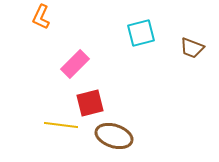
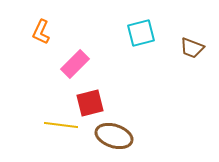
orange L-shape: moved 15 px down
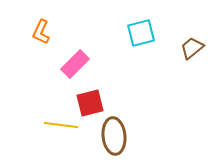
brown trapezoid: rotated 120 degrees clockwise
brown ellipse: rotated 66 degrees clockwise
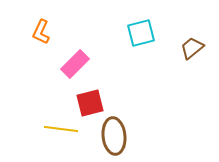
yellow line: moved 4 px down
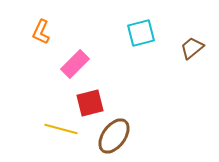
yellow line: rotated 8 degrees clockwise
brown ellipse: rotated 42 degrees clockwise
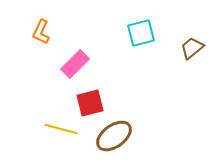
brown ellipse: rotated 18 degrees clockwise
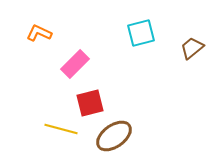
orange L-shape: moved 2 px left, 1 px down; rotated 90 degrees clockwise
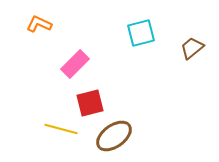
orange L-shape: moved 9 px up
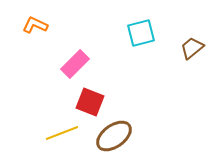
orange L-shape: moved 4 px left, 1 px down
red square: moved 1 px up; rotated 36 degrees clockwise
yellow line: moved 1 px right, 4 px down; rotated 36 degrees counterclockwise
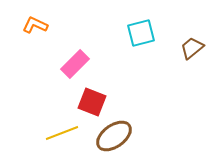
red square: moved 2 px right
